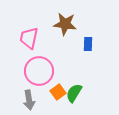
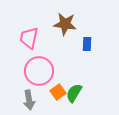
blue rectangle: moved 1 px left
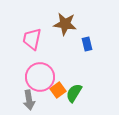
pink trapezoid: moved 3 px right, 1 px down
blue rectangle: rotated 16 degrees counterclockwise
pink circle: moved 1 px right, 6 px down
orange square: moved 2 px up
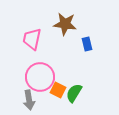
orange square: rotated 28 degrees counterclockwise
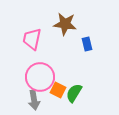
gray arrow: moved 5 px right
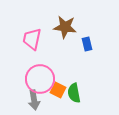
brown star: moved 3 px down
pink circle: moved 2 px down
green semicircle: rotated 42 degrees counterclockwise
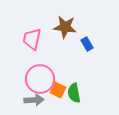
blue rectangle: rotated 16 degrees counterclockwise
gray arrow: rotated 84 degrees counterclockwise
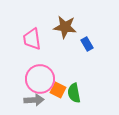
pink trapezoid: rotated 20 degrees counterclockwise
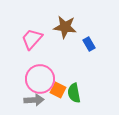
pink trapezoid: rotated 50 degrees clockwise
blue rectangle: moved 2 px right
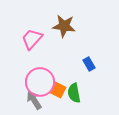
brown star: moved 1 px left, 1 px up
blue rectangle: moved 20 px down
pink circle: moved 3 px down
gray arrow: rotated 120 degrees counterclockwise
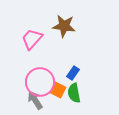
blue rectangle: moved 16 px left, 9 px down; rotated 64 degrees clockwise
gray arrow: moved 1 px right
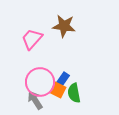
blue rectangle: moved 10 px left, 6 px down
